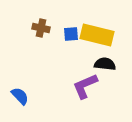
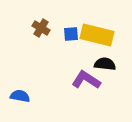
brown cross: rotated 18 degrees clockwise
purple L-shape: moved 1 px right, 6 px up; rotated 56 degrees clockwise
blue semicircle: rotated 36 degrees counterclockwise
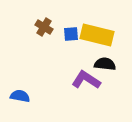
brown cross: moved 3 px right, 1 px up
